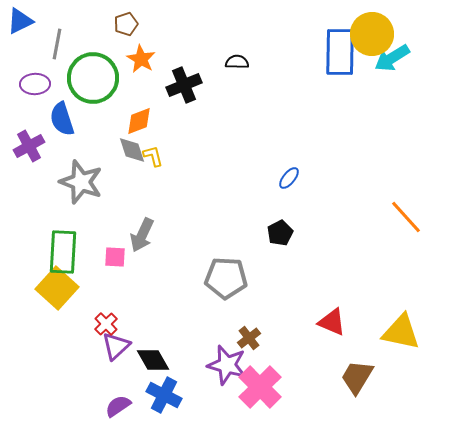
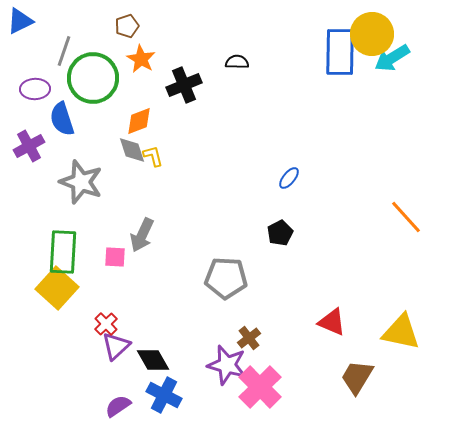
brown pentagon: moved 1 px right, 2 px down
gray line: moved 7 px right, 7 px down; rotated 8 degrees clockwise
purple ellipse: moved 5 px down
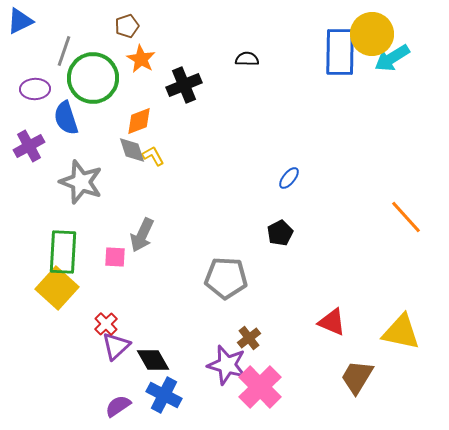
black semicircle: moved 10 px right, 3 px up
blue semicircle: moved 4 px right, 1 px up
yellow L-shape: rotated 15 degrees counterclockwise
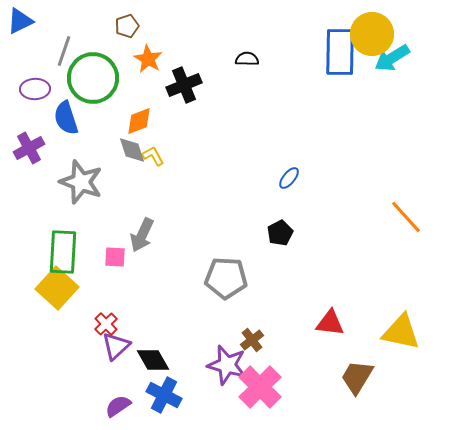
orange star: moved 7 px right
purple cross: moved 2 px down
red triangle: moved 2 px left, 1 px down; rotated 16 degrees counterclockwise
brown cross: moved 3 px right, 2 px down
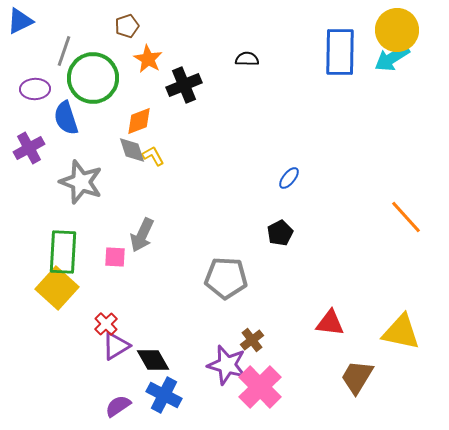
yellow circle: moved 25 px right, 4 px up
purple triangle: rotated 12 degrees clockwise
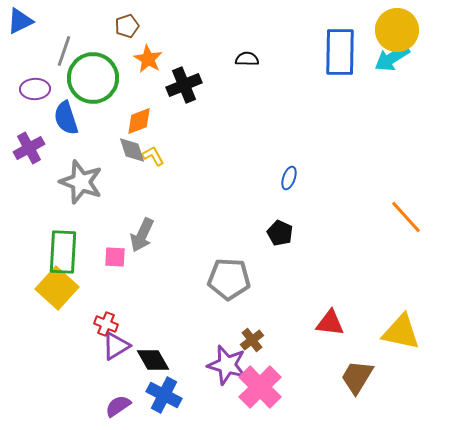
blue ellipse: rotated 20 degrees counterclockwise
black pentagon: rotated 20 degrees counterclockwise
gray pentagon: moved 3 px right, 1 px down
red cross: rotated 25 degrees counterclockwise
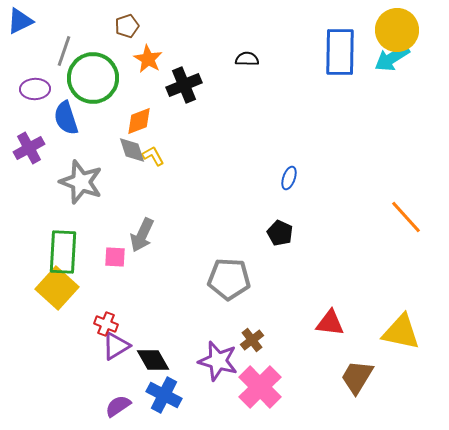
purple star: moved 9 px left, 4 px up
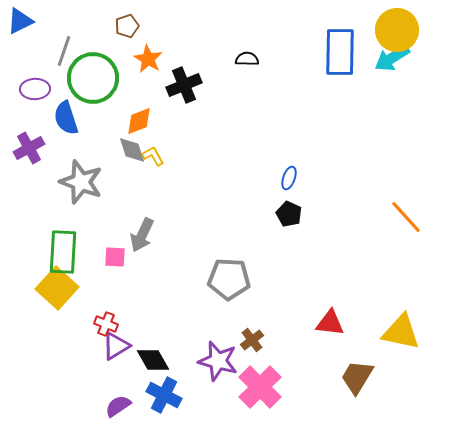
black pentagon: moved 9 px right, 19 px up
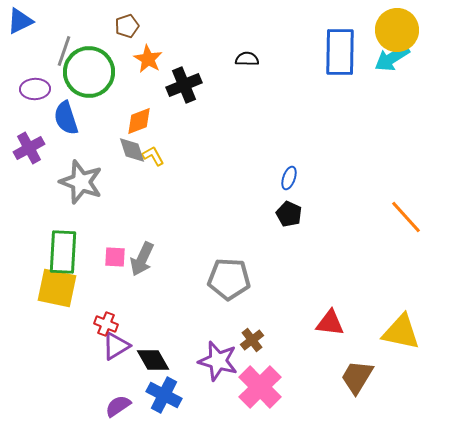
green circle: moved 4 px left, 6 px up
gray arrow: moved 24 px down
yellow square: rotated 30 degrees counterclockwise
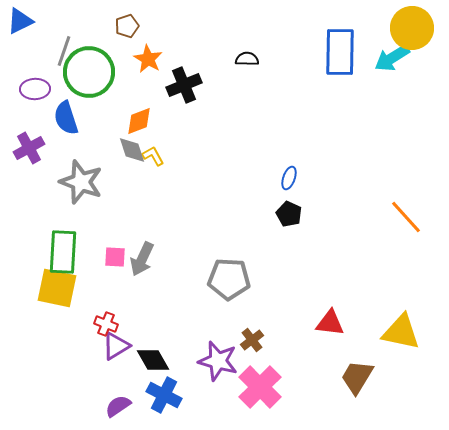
yellow circle: moved 15 px right, 2 px up
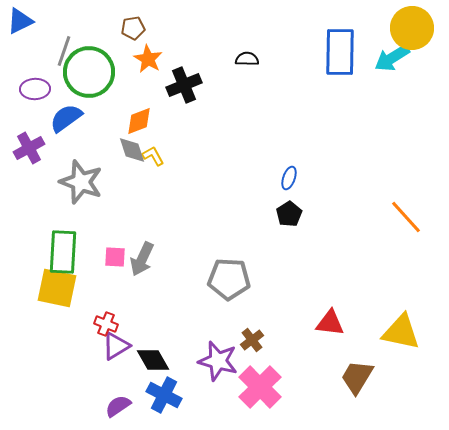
brown pentagon: moved 6 px right, 2 px down; rotated 10 degrees clockwise
blue semicircle: rotated 72 degrees clockwise
black pentagon: rotated 15 degrees clockwise
